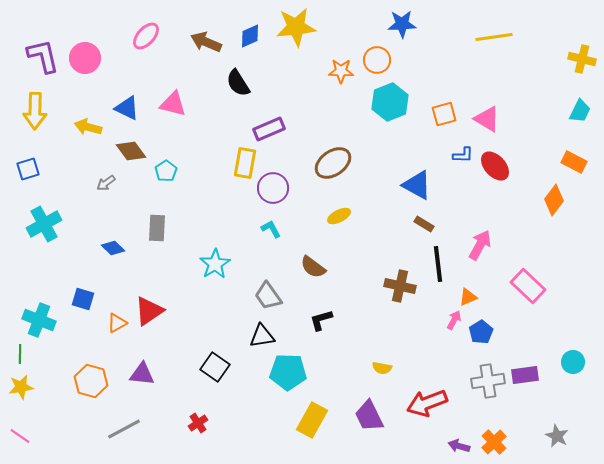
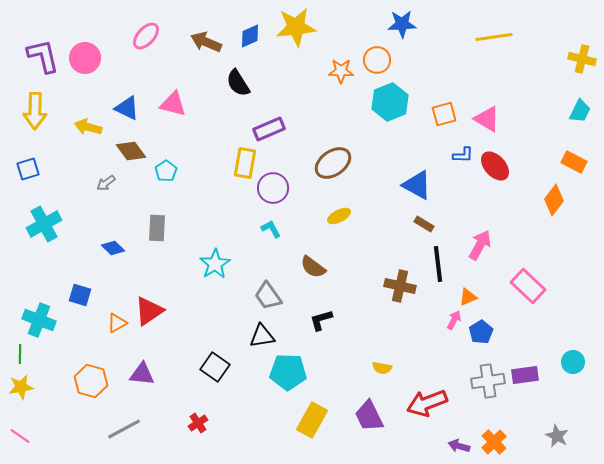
blue square at (83, 299): moved 3 px left, 4 px up
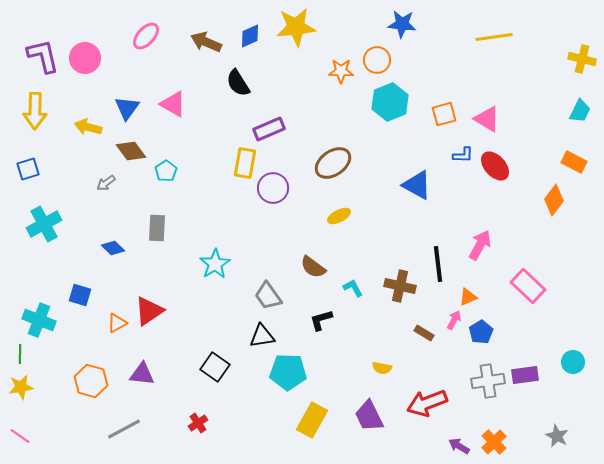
blue star at (402, 24): rotated 8 degrees clockwise
pink triangle at (173, 104): rotated 16 degrees clockwise
blue triangle at (127, 108): rotated 40 degrees clockwise
brown rectangle at (424, 224): moved 109 px down
cyan L-shape at (271, 229): moved 82 px right, 59 px down
purple arrow at (459, 446): rotated 15 degrees clockwise
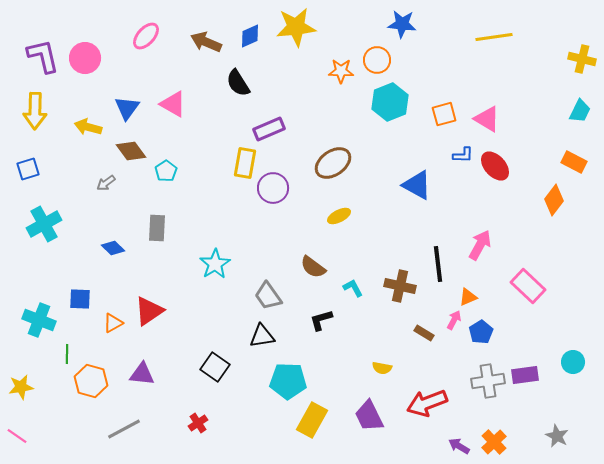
blue square at (80, 295): moved 4 px down; rotated 15 degrees counterclockwise
orange triangle at (117, 323): moved 4 px left
green line at (20, 354): moved 47 px right
cyan pentagon at (288, 372): moved 9 px down
pink line at (20, 436): moved 3 px left
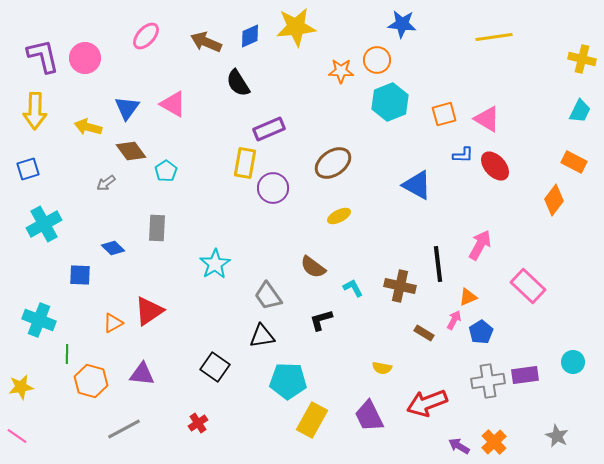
blue square at (80, 299): moved 24 px up
